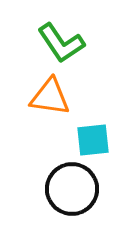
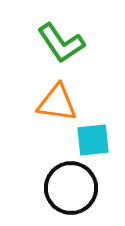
orange triangle: moved 7 px right, 6 px down
black circle: moved 1 px left, 1 px up
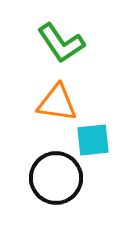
black circle: moved 15 px left, 10 px up
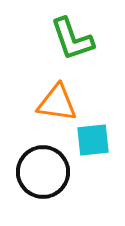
green L-shape: moved 11 px right, 4 px up; rotated 15 degrees clockwise
black circle: moved 13 px left, 6 px up
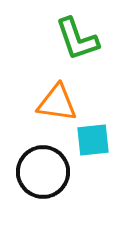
green L-shape: moved 5 px right
